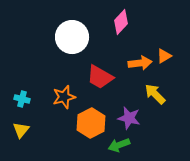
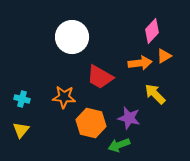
pink diamond: moved 31 px right, 9 px down
orange star: rotated 20 degrees clockwise
orange hexagon: rotated 20 degrees counterclockwise
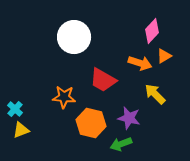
white circle: moved 2 px right
orange arrow: rotated 25 degrees clockwise
red trapezoid: moved 3 px right, 3 px down
cyan cross: moved 7 px left, 10 px down; rotated 28 degrees clockwise
yellow triangle: rotated 30 degrees clockwise
green arrow: moved 2 px right, 1 px up
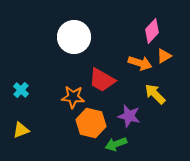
red trapezoid: moved 1 px left
orange star: moved 9 px right
cyan cross: moved 6 px right, 19 px up
purple star: moved 2 px up
green arrow: moved 5 px left
